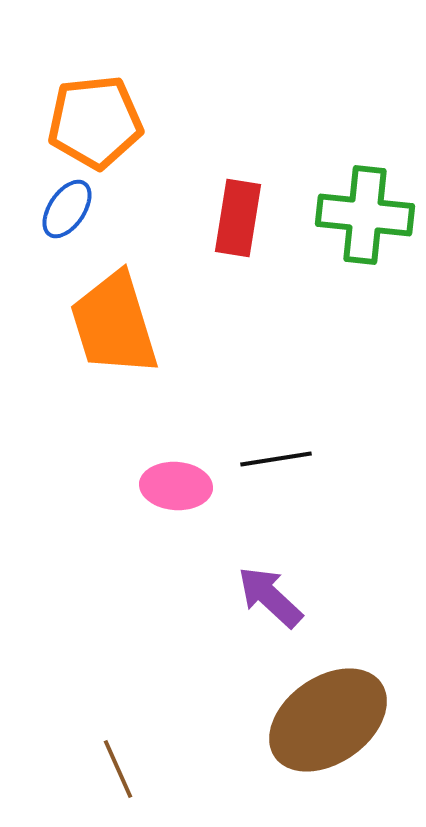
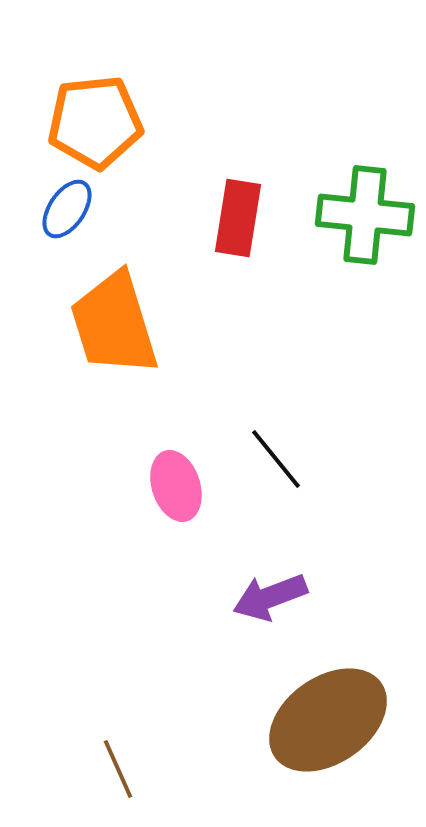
black line: rotated 60 degrees clockwise
pink ellipse: rotated 68 degrees clockwise
purple arrow: rotated 64 degrees counterclockwise
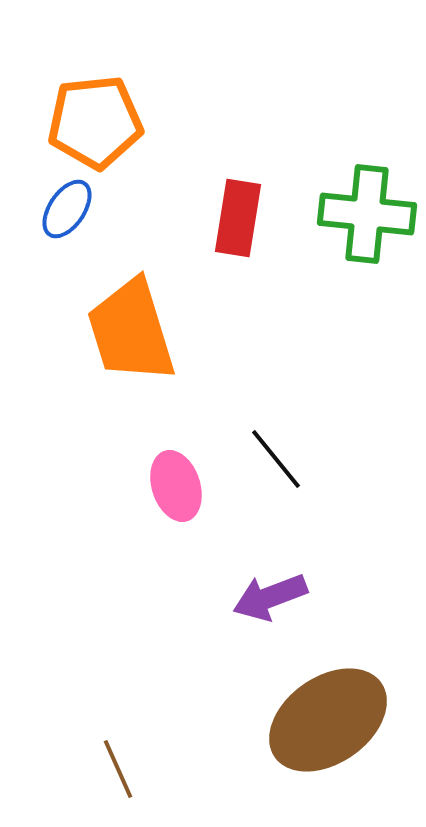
green cross: moved 2 px right, 1 px up
orange trapezoid: moved 17 px right, 7 px down
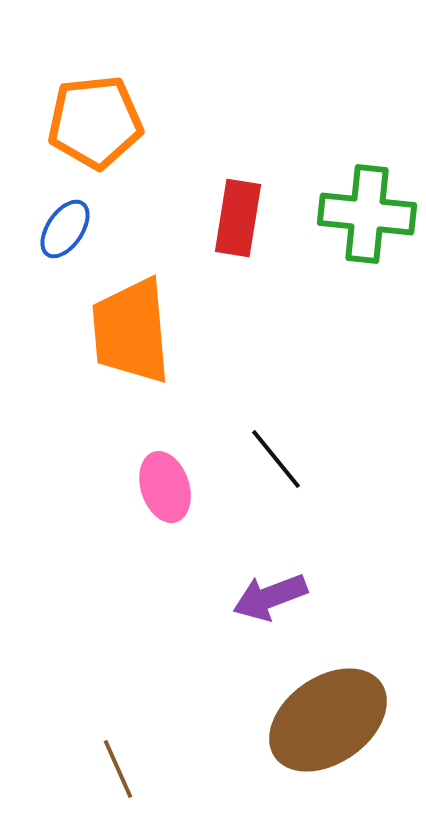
blue ellipse: moved 2 px left, 20 px down
orange trapezoid: rotated 12 degrees clockwise
pink ellipse: moved 11 px left, 1 px down
